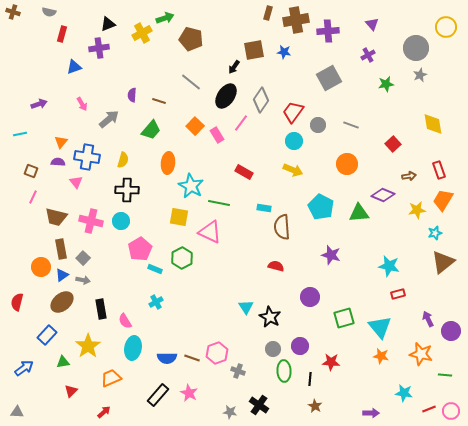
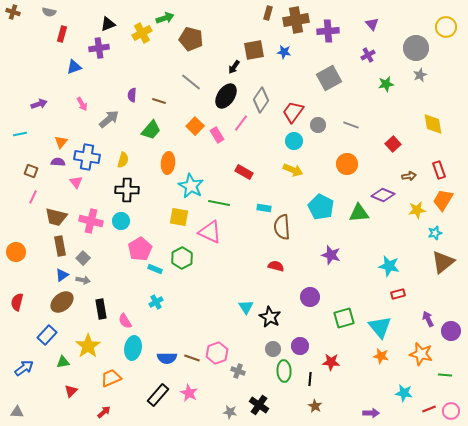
brown rectangle at (61, 249): moved 1 px left, 3 px up
orange circle at (41, 267): moved 25 px left, 15 px up
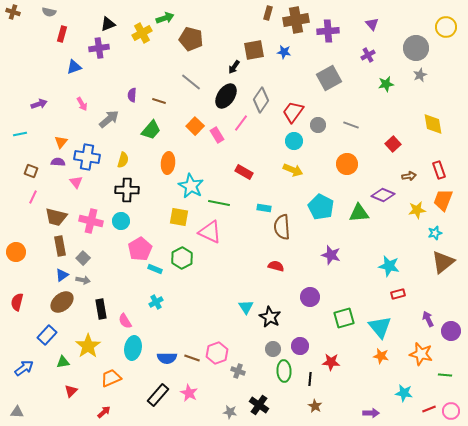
orange trapezoid at (443, 200): rotated 10 degrees counterclockwise
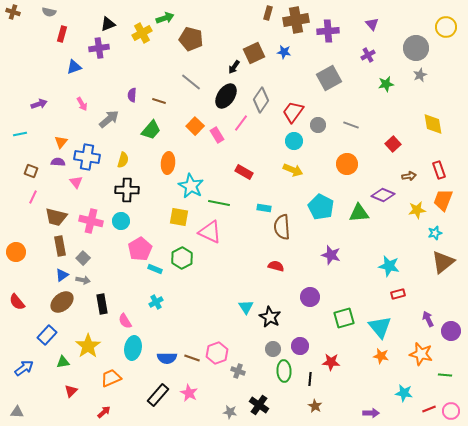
brown square at (254, 50): moved 3 px down; rotated 15 degrees counterclockwise
red semicircle at (17, 302): rotated 54 degrees counterclockwise
black rectangle at (101, 309): moved 1 px right, 5 px up
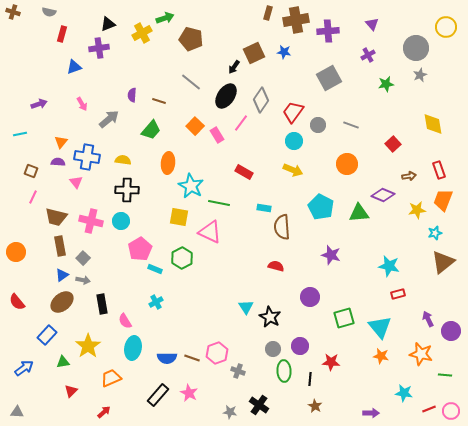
yellow semicircle at (123, 160): rotated 98 degrees counterclockwise
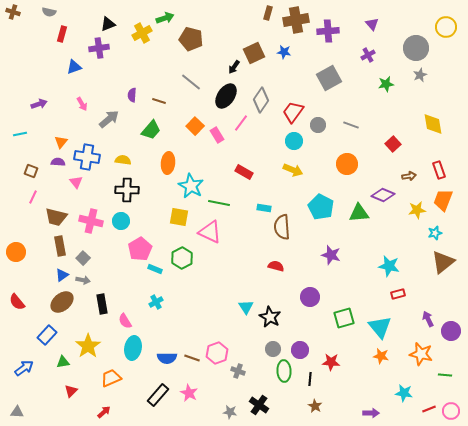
purple circle at (300, 346): moved 4 px down
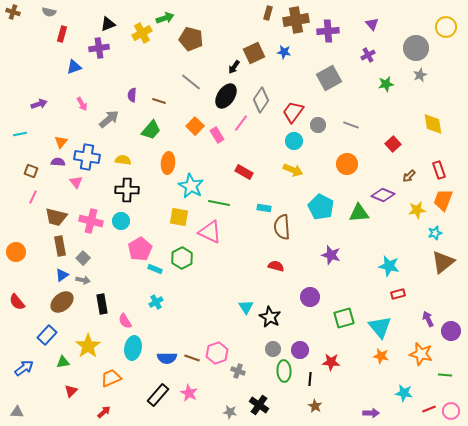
brown arrow at (409, 176): rotated 144 degrees clockwise
